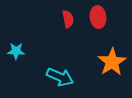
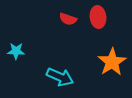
red semicircle: rotated 120 degrees clockwise
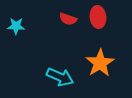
cyan star: moved 25 px up
orange star: moved 12 px left, 1 px down
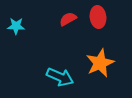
red semicircle: rotated 132 degrees clockwise
orange star: rotated 8 degrees clockwise
